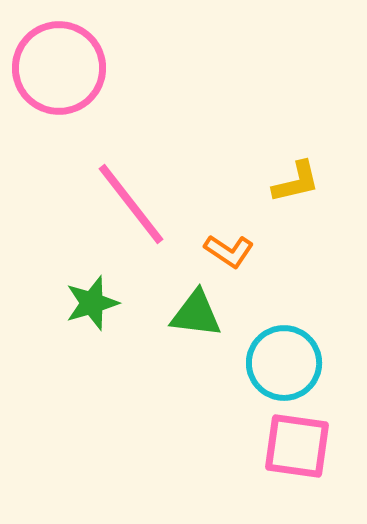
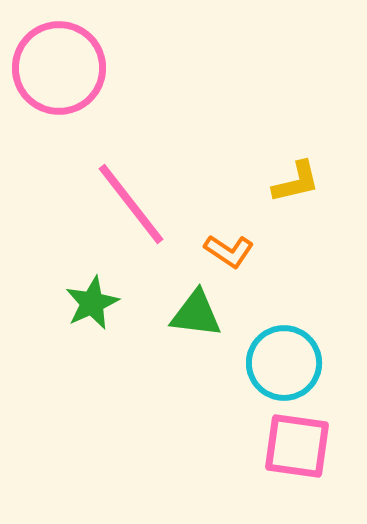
green star: rotated 8 degrees counterclockwise
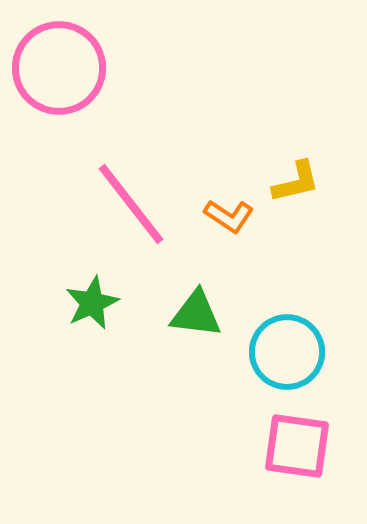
orange L-shape: moved 35 px up
cyan circle: moved 3 px right, 11 px up
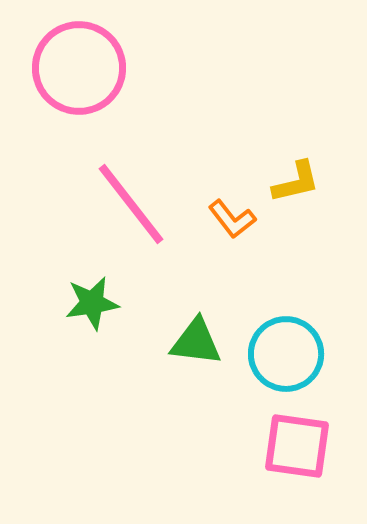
pink circle: moved 20 px right
orange L-shape: moved 3 px right, 3 px down; rotated 18 degrees clockwise
green star: rotated 16 degrees clockwise
green triangle: moved 28 px down
cyan circle: moved 1 px left, 2 px down
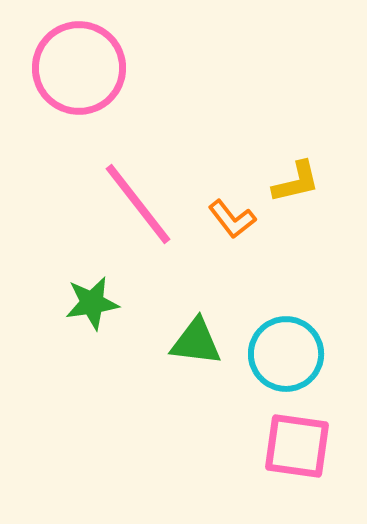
pink line: moved 7 px right
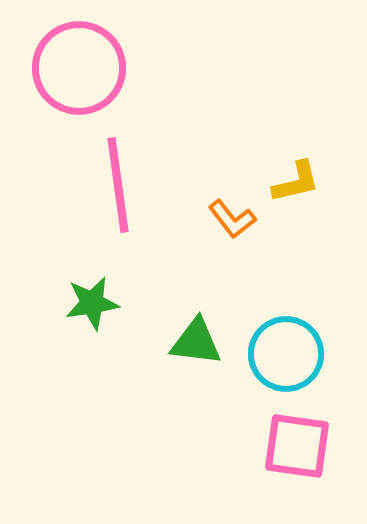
pink line: moved 20 px left, 19 px up; rotated 30 degrees clockwise
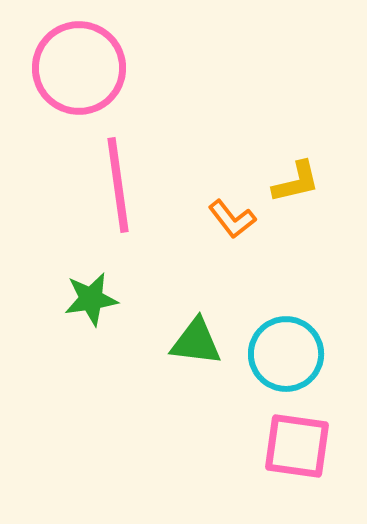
green star: moved 1 px left, 4 px up
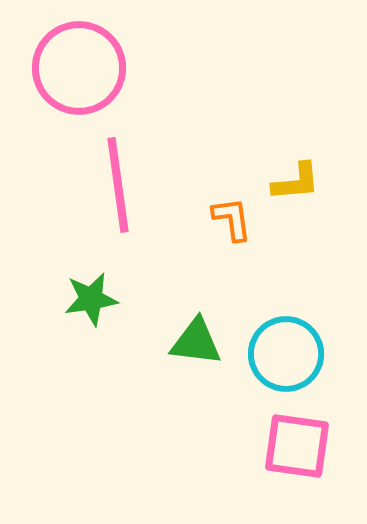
yellow L-shape: rotated 8 degrees clockwise
orange L-shape: rotated 150 degrees counterclockwise
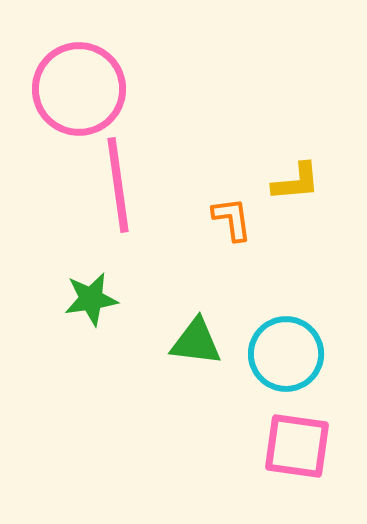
pink circle: moved 21 px down
